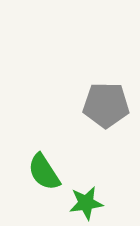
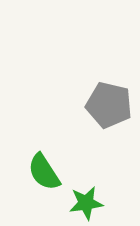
gray pentagon: moved 3 px right; rotated 12 degrees clockwise
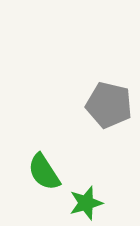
green star: rotated 8 degrees counterclockwise
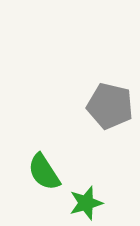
gray pentagon: moved 1 px right, 1 px down
